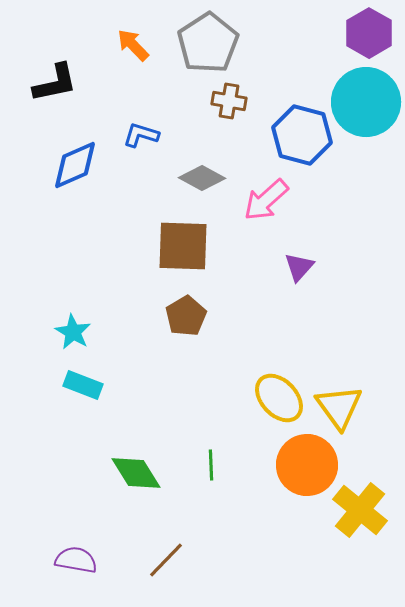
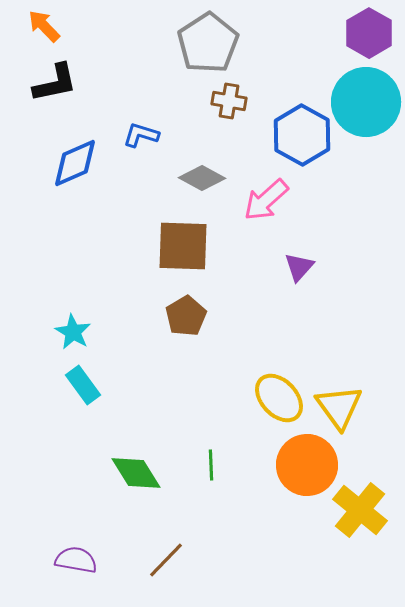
orange arrow: moved 89 px left, 19 px up
blue hexagon: rotated 14 degrees clockwise
blue diamond: moved 2 px up
cyan rectangle: rotated 33 degrees clockwise
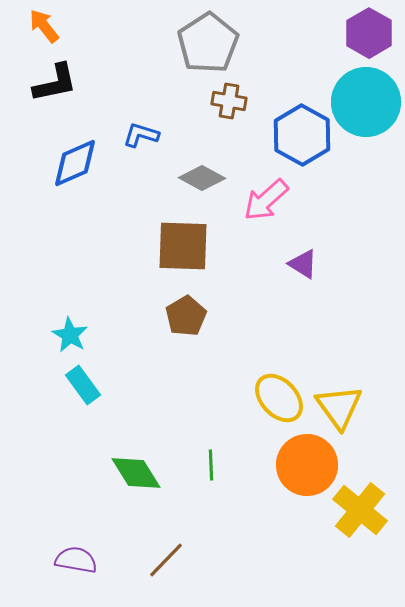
orange arrow: rotated 6 degrees clockwise
purple triangle: moved 4 px right, 3 px up; rotated 40 degrees counterclockwise
cyan star: moved 3 px left, 3 px down
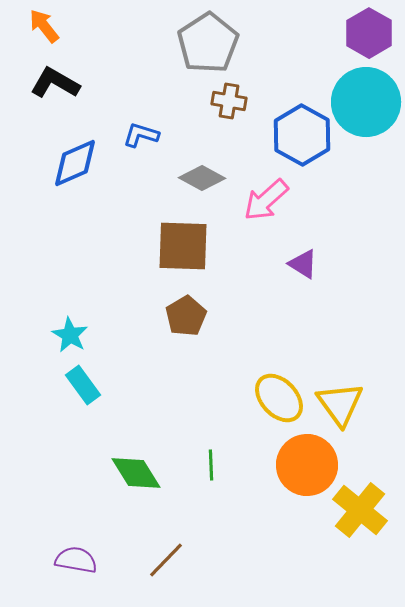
black L-shape: rotated 138 degrees counterclockwise
yellow triangle: moved 1 px right, 3 px up
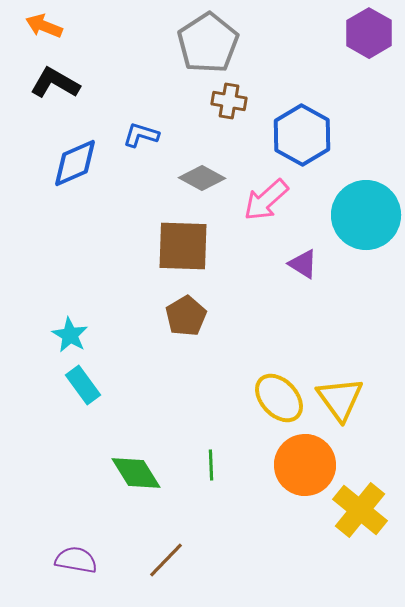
orange arrow: rotated 30 degrees counterclockwise
cyan circle: moved 113 px down
yellow triangle: moved 5 px up
orange circle: moved 2 px left
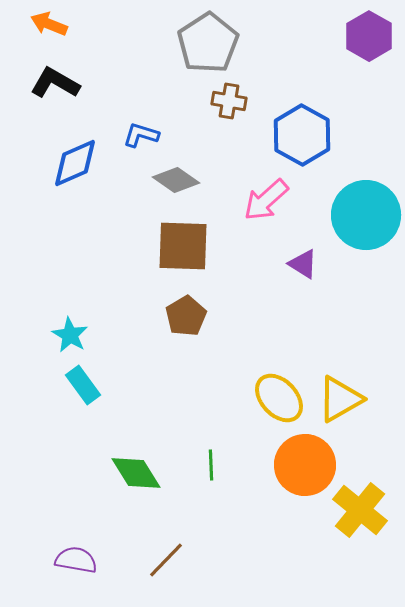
orange arrow: moved 5 px right, 2 px up
purple hexagon: moved 3 px down
gray diamond: moved 26 px left, 2 px down; rotated 6 degrees clockwise
yellow triangle: rotated 36 degrees clockwise
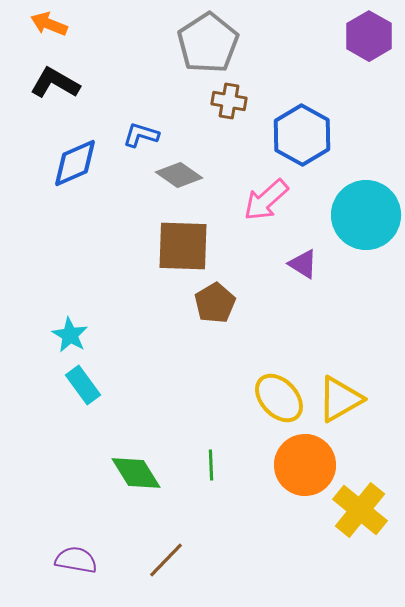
gray diamond: moved 3 px right, 5 px up
brown pentagon: moved 29 px right, 13 px up
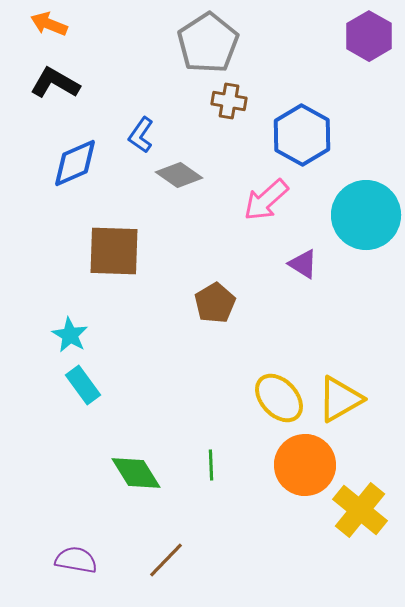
blue L-shape: rotated 72 degrees counterclockwise
brown square: moved 69 px left, 5 px down
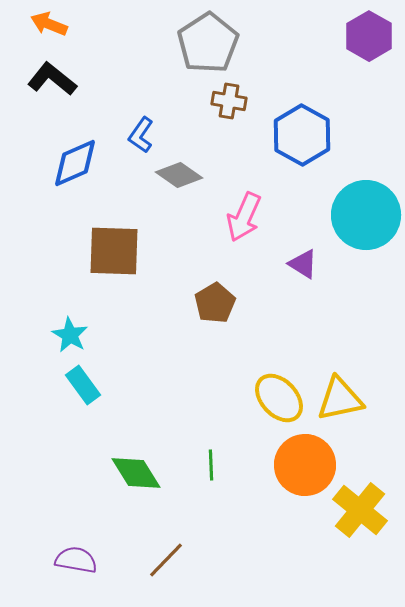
black L-shape: moved 3 px left, 4 px up; rotated 9 degrees clockwise
pink arrow: moved 22 px left, 17 px down; rotated 24 degrees counterclockwise
yellow triangle: rotated 18 degrees clockwise
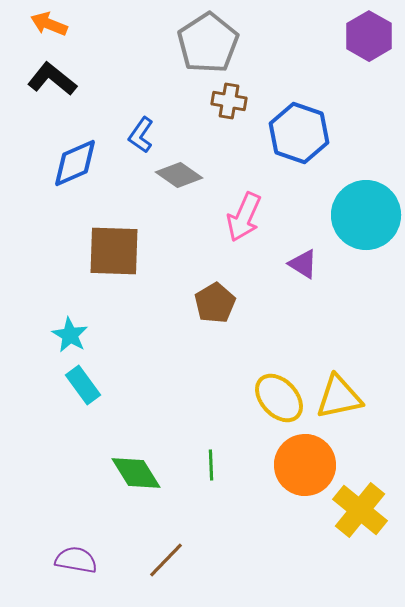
blue hexagon: moved 3 px left, 2 px up; rotated 10 degrees counterclockwise
yellow triangle: moved 1 px left, 2 px up
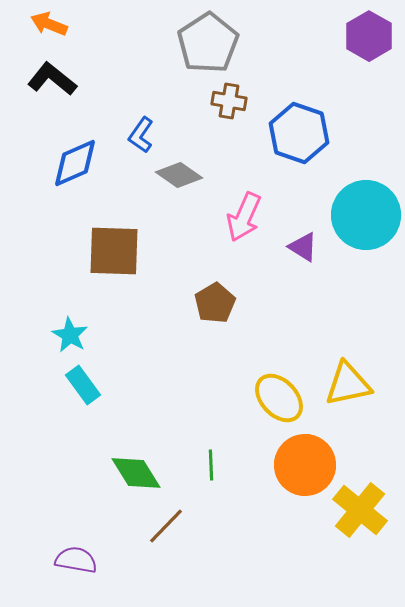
purple triangle: moved 17 px up
yellow triangle: moved 9 px right, 13 px up
brown line: moved 34 px up
